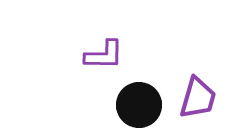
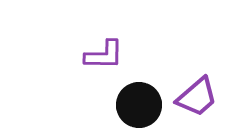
purple trapezoid: moved 1 px left, 1 px up; rotated 33 degrees clockwise
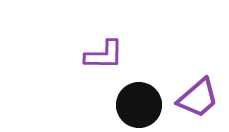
purple trapezoid: moved 1 px right, 1 px down
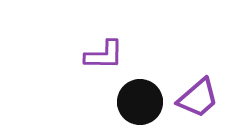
black circle: moved 1 px right, 3 px up
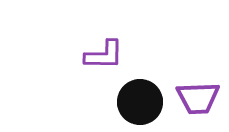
purple trapezoid: rotated 39 degrees clockwise
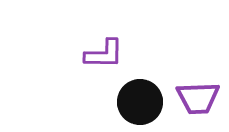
purple L-shape: moved 1 px up
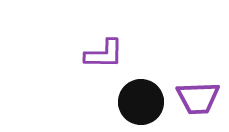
black circle: moved 1 px right
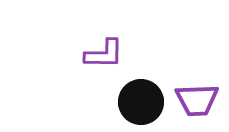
purple trapezoid: moved 1 px left, 2 px down
